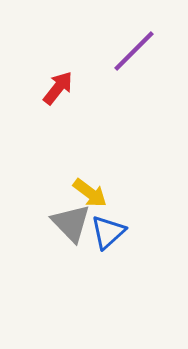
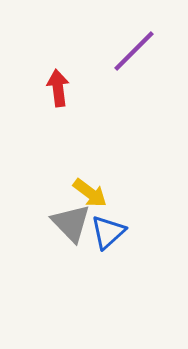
red arrow: rotated 45 degrees counterclockwise
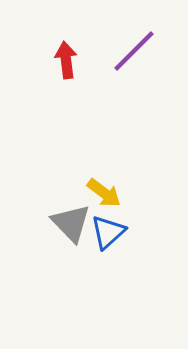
red arrow: moved 8 px right, 28 px up
yellow arrow: moved 14 px right
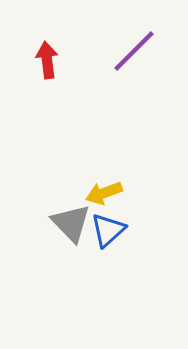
red arrow: moved 19 px left
yellow arrow: rotated 123 degrees clockwise
blue triangle: moved 2 px up
